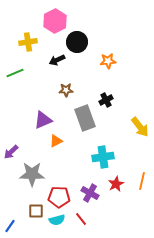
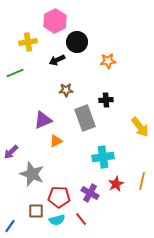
black cross: rotated 24 degrees clockwise
gray star: rotated 20 degrees clockwise
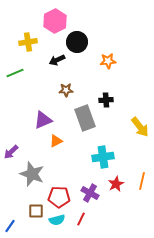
red line: rotated 64 degrees clockwise
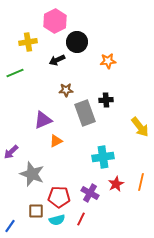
gray rectangle: moved 5 px up
orange line: moved 1 px left, 1 px down
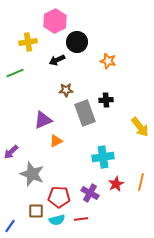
orange star: rotated 21 degrees clockwise
red line: rotated 56 degrees clockwise
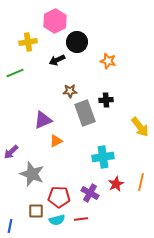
brown star: moved 4 px right, 1 px down
blue line: rotated 24 degrees counterclockwise
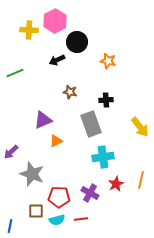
yellow cross: moved 1 px right, 12 px up; rotated 12 degrees clockwise
brown star: moved 1 px down; rotated 16 degrees clockwise
gray rectangle: moved 6 px right, 11 px down
orange line: moved 2 px up
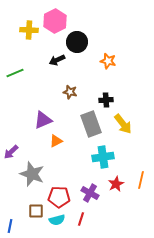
yellow arrow: moved 17 px left, 3 px up
red line: rotated 64 degrees counterclockwise
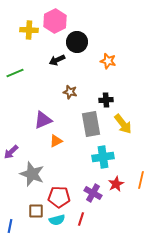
gray rectangle: rotated 10 degrees clockwise
purple cross: moved 3 px right
